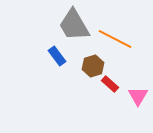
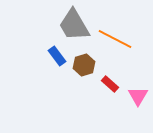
brown hexagon: moved 9 px left, 1 px up
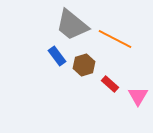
gray trapezoid: moved 2 px left; rotated 21 degrees counterclockwise
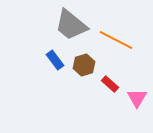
gray trapezoid: moved 1 px left
orange line: moved 1 px right, 1 px down
blue rectangle: moved 2 px left, 4 px down
pink triangle: moved 1 px left, 2 px down
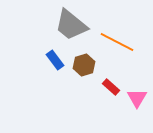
orange line: moved 1 px right, 2 px down
red rectangle: moved 1 px right, 3 px down
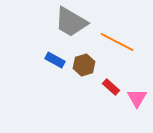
gray trapezoid: moved 3 px up; rotated 9 degrees counterclockwise
blue rectangle: rotated 24 degrees counterclockwise
